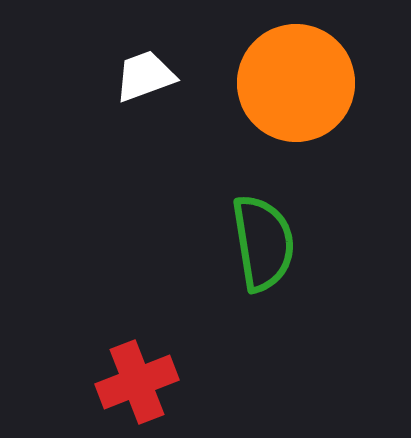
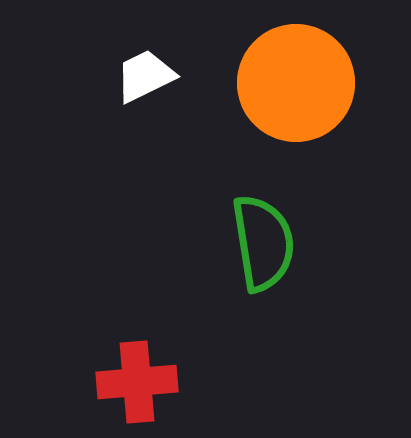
white trapezoid: rotated 6 degrees counterclockwise
red cross: rotated 16 degrees clockwise
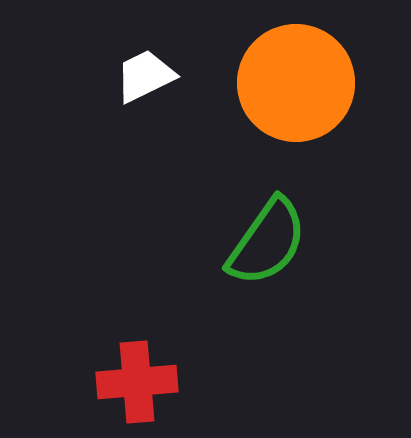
green semicircle: moved 4 px right, 1 px up; rotated 44 degrees clockwise
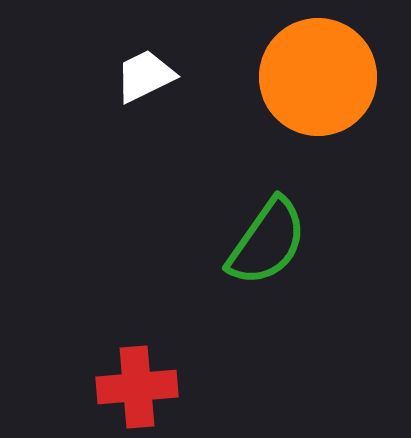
orange circle: moved 22 px right, 6 px up
red cross: moved 5 px down
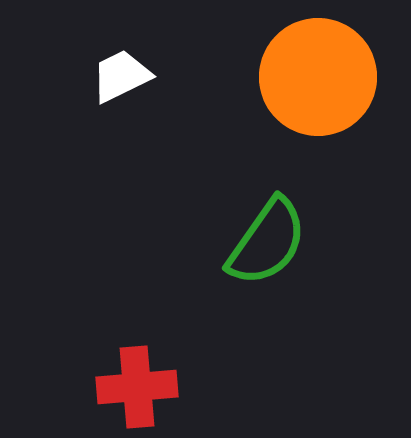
white trapezoid: moved 24 px left
